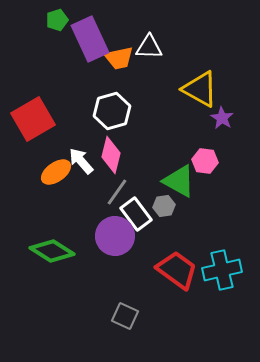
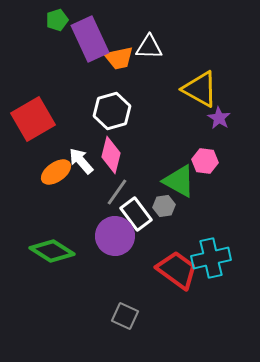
purple star: moved 3 px left
cyan cross: moved 11 px left, 12 px up
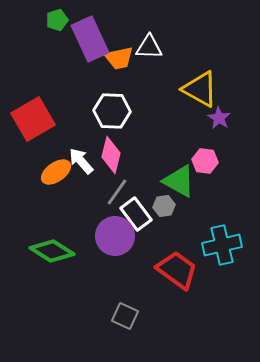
white hexagon: rotated 18 degrees clockwise
cyan cross: moved 11 px right, 13 px up
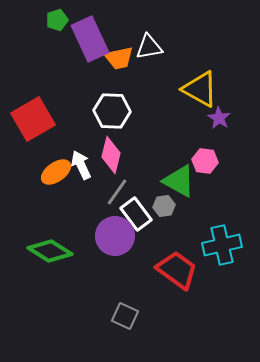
white triangle: rotated 12 degrees counterclockwise
white arrow: moved 4 px down; rotated 16 degrees clockwise
green diamond: moved 2 px left
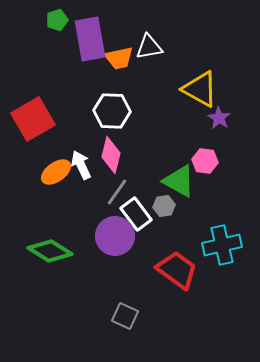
purple rectangle: rotated 15 degrees clockwise
